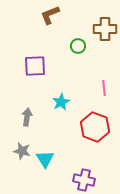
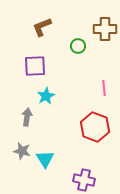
brown L-shape: moved 8 px left, 12 px down
cyan star: moved 15 px left, 6 px up
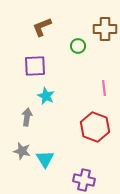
cyan star: rotated 18 degrees counterclockwise
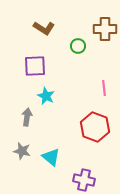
brown L-shape: moved 2 px right, 1 px down; rotated 125 degrees counterclockwise
cyan triangle: moved 6 px right, 2 px up; rotated 18 degrees counterclockwise
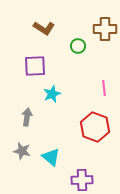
cyan star: moved 6 px right, 2 px up; rotated 24 degrees clockwise
purple cross: moved 2 px left; rotated 15 degrees counterclockwise
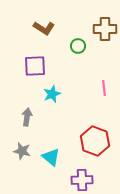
red hexagon: moved 14 px down
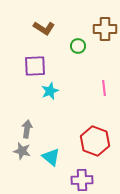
cyan star: moved 2 px left, 3 px up
gray arrow: moved 12 px down
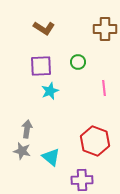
green circle: moved 16 px down
purple square: moved 6 px right
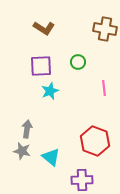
brown cross: rotated 10 degrees clockwise
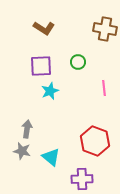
purple cross: moved 1 px up
